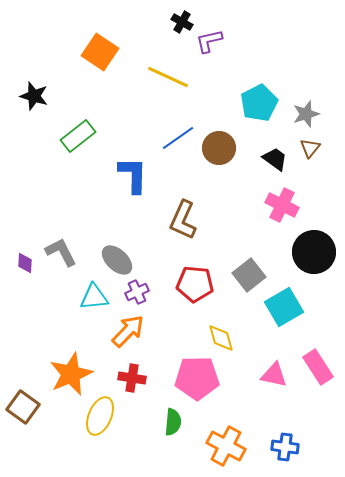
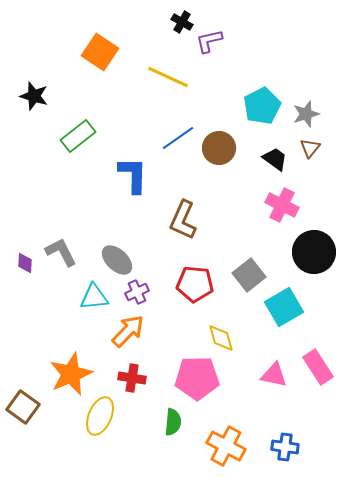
cyan pentagon: moved 3 px right, 3 px down
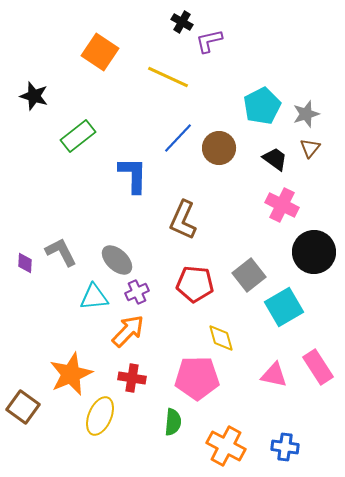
blue line: rotated 12 degrees counterclockwise
